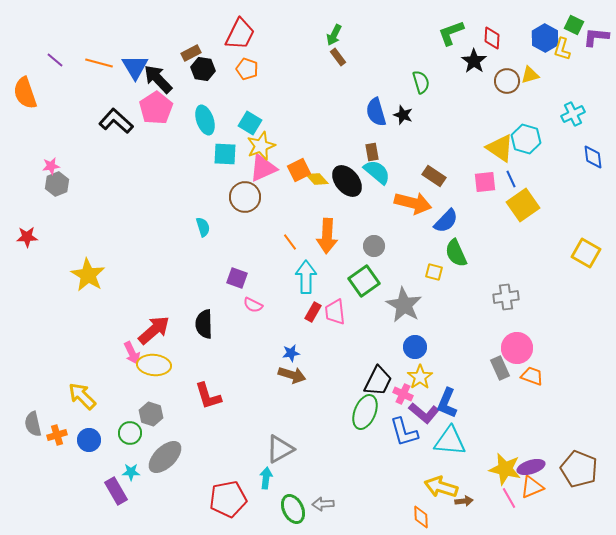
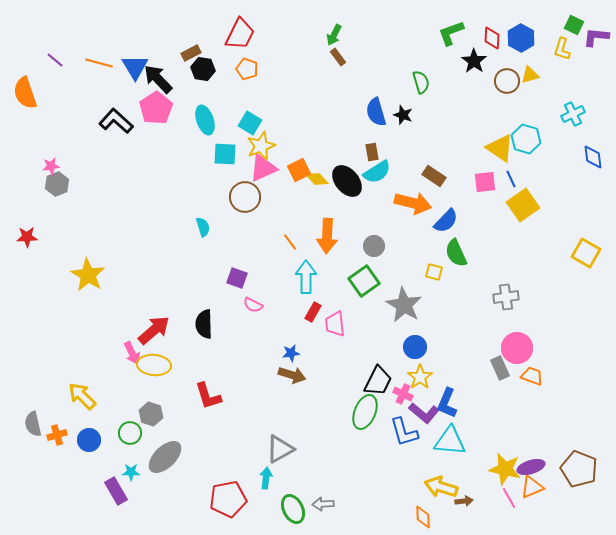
blue hexagon at (545, 38): moved 24 px left
cyan semicircle at (377, 172): rotated 108 degrees clockwise
pink trapezoid at (335, 312): moved 12 px down
orange diamond at (421, 517): moved 2 px right
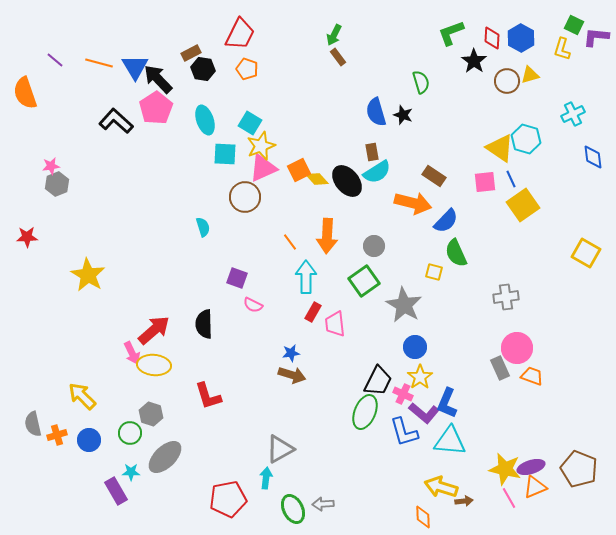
orange triangle at (532, 487): moved 3 px right
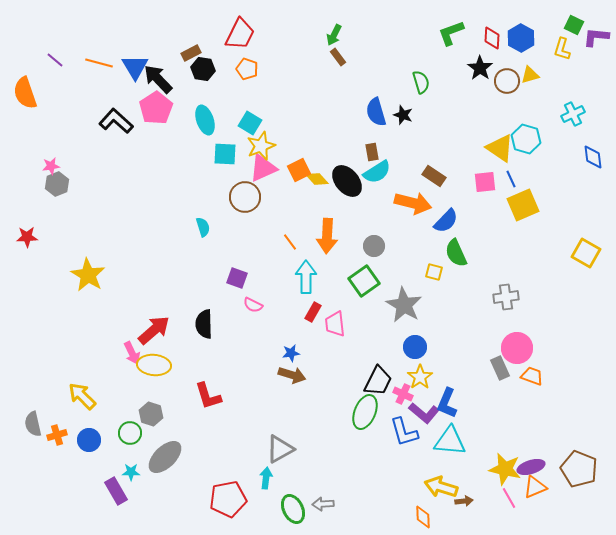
black star at (474, 61): moved 6 px right, 7 px down
yellow square at (523, 205): rotated 12 degrees clockwise
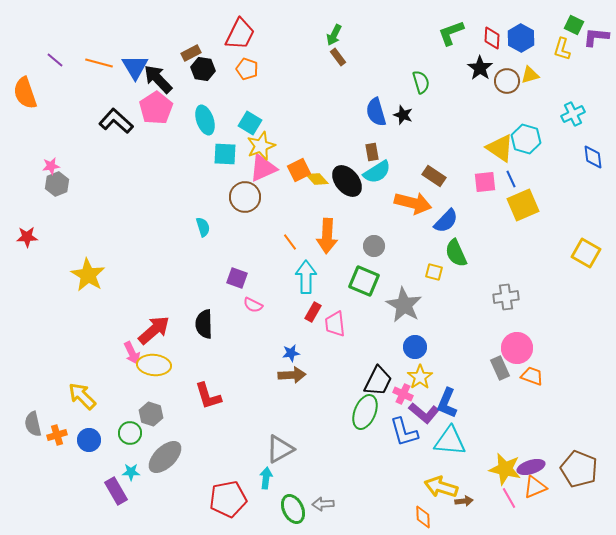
green square at (364, 281): rotated 32 degrees counterclockwise
brown arrow at (292, 375): rotated 20 degrees counterclockwise
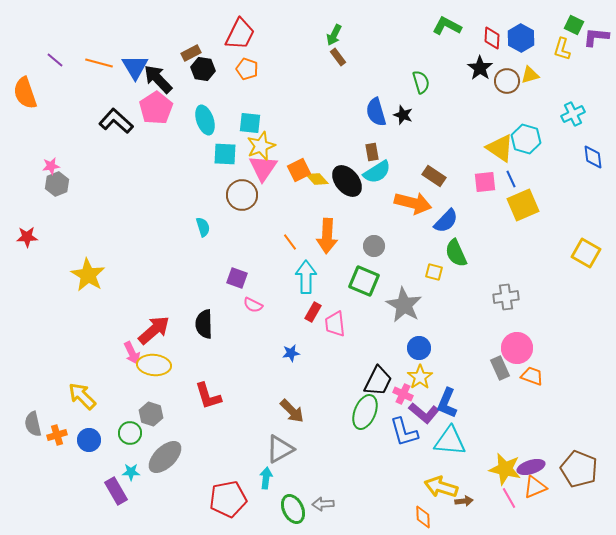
green L-shape at (451, 33): moved 4 px left, 7 px up; rotated 48 degrees clockwise
cyan square at (250, 123): rotated 25 degrees counterclockwise
pink triangle at (263, 168): rotated 32 degrees counterclockwise
brown circle at (245, 197): moved 3 px left, 2 px up
blue circle at (415, 347): moved 4 px right, 1 px down
brown arrow at (292, 375): moved 36 px down; rotated 48 degrees clockwise
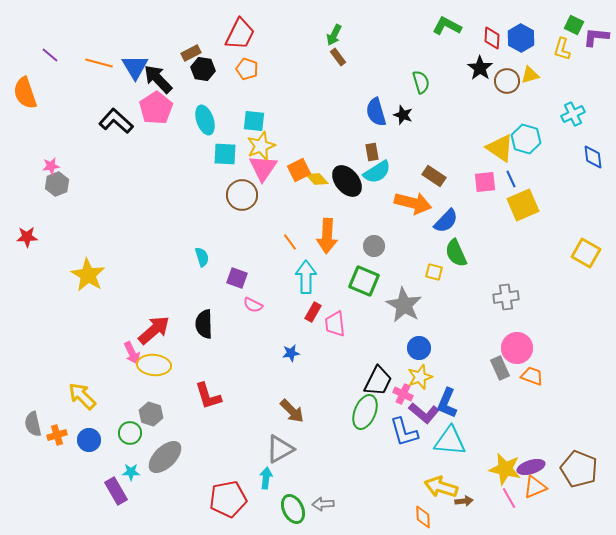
purple line at (55, 60): moved 5 px left, 5 px up
cyan square at (250, 123): moved 4 px right, 2 px up
cyan semicircle at (203, 227): moved 1 px left, 30 px down
yellow star at (420, 377): rotated 15 degrees clockwise
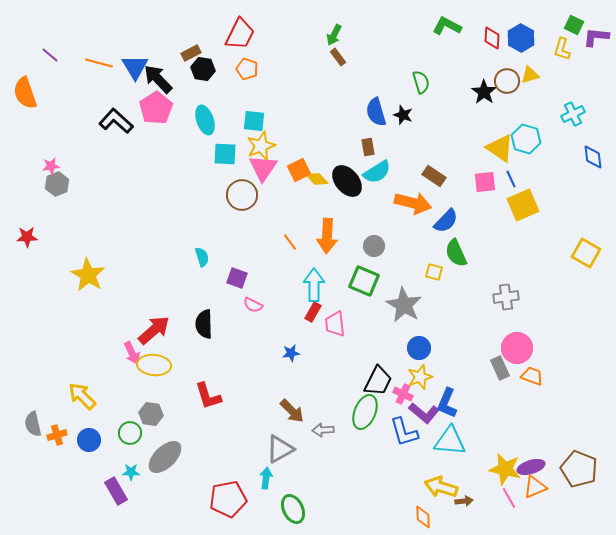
black star at (480, 68): moved 4 px right, 24 px down
brown rectangle at (372, 152): moved 4 px left, 5 px up
cyan arrow at (306, 277): moved 8 px right, 8 px down
gray hexagon at (151, 414): rotated 10 degrees counterclockwise
gray arrow at (323, 504): moved 74 px up
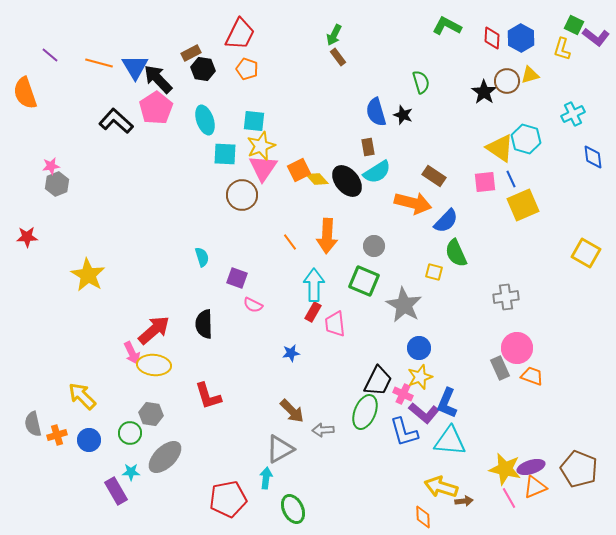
purple L-shape at (596, 37): rotated 148 degrees counterclockwise
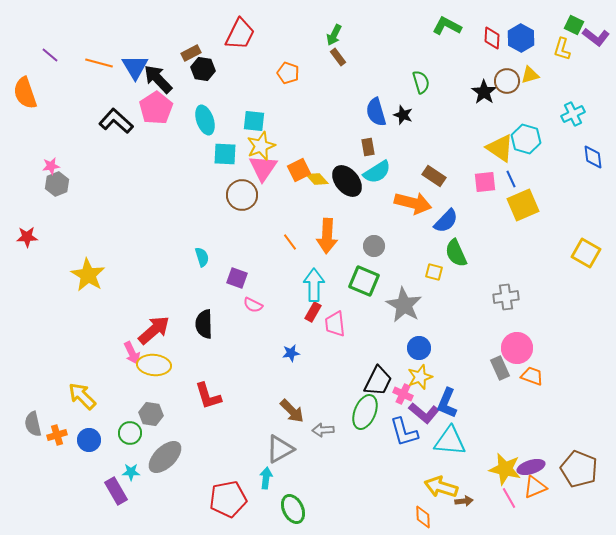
orange pentagon at (247, 69): moved 41 px right, 4 px down
